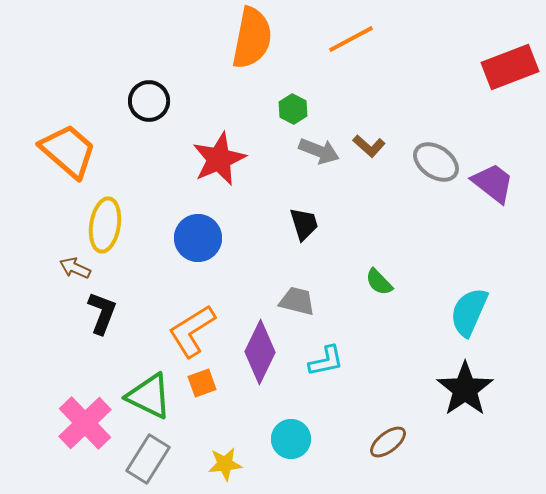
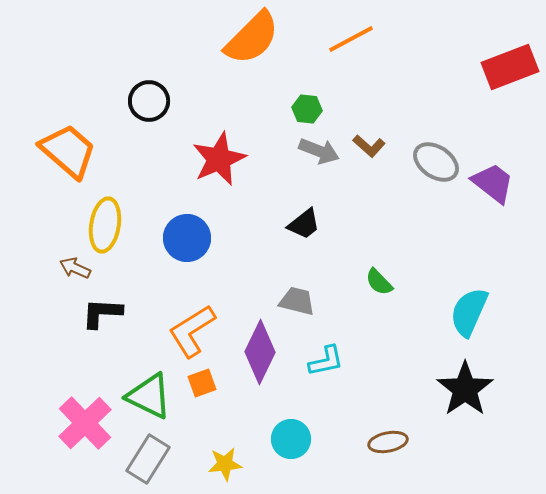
orange semicircle: rotated 34 degrees clockwise
green hexagon: moved 14 px right; rotated 20 degrees counterclockwise
black trapezoid: rotated 69 degrees clockwise
blue circle: moved 11 px left
black L-shape: rotated 108 degrees counterclockwise
brown ellipse: rotated 27 degrees clockwise
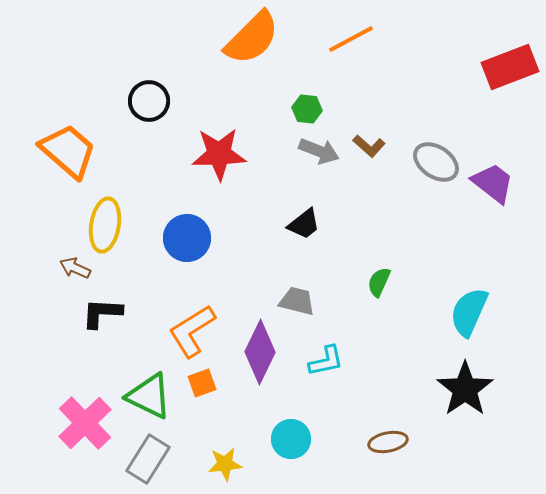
red star: moved 5 px up; rotated 22 degrees clockwise
green semicircle: rotated 68 degrees clockwise
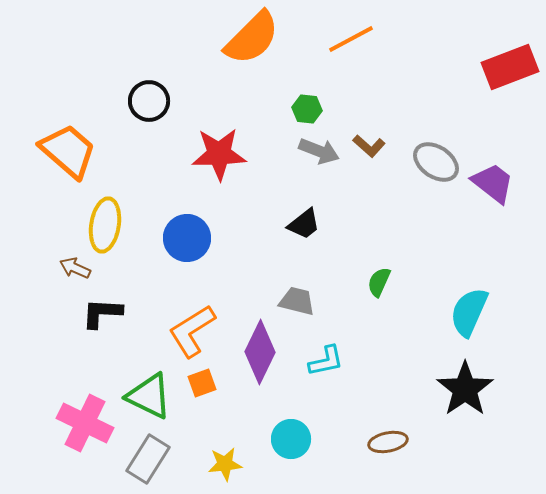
pink cross: rotated 20 degrees counterclockwise
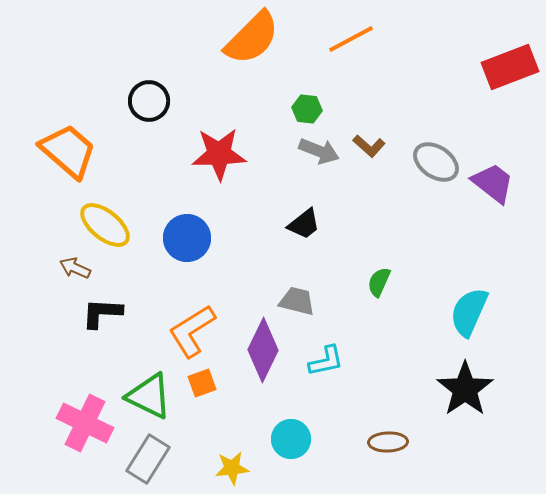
yellow ellipse: rotated 60 degrees counterclockwise
purple diamond: moved 3 px right, 2 px up
brown ellipse: rotated 9 degrees clockwise
yellow star: moved 7 px right, 4 px down
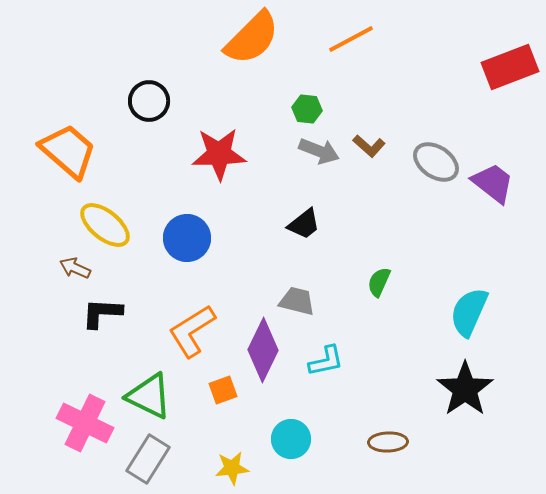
orange square: moved 21 px right, 7 px down
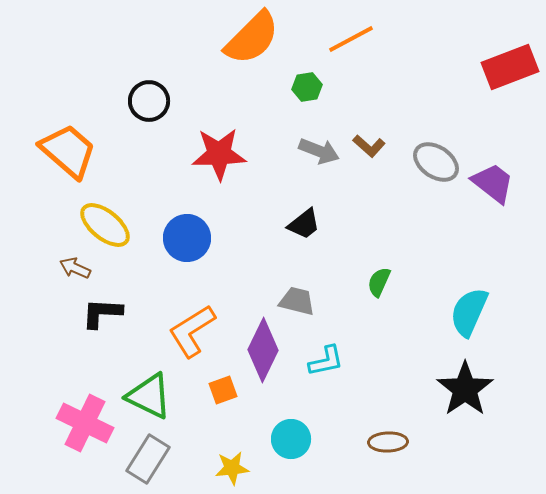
green hexagon: moved 22 px up; rotated 16 degrees counterclockwise
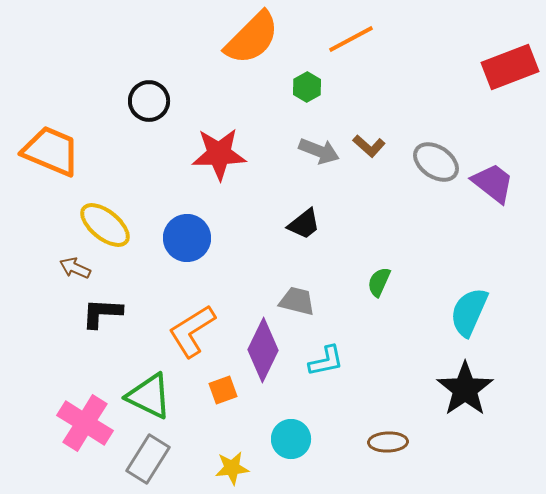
green hexagon: rotated 20 degrees counterclockwise
orange trapezoid: moved 17 px left; rotated 18 degrees counterclockwise
pink cross: rotated 6 degrees clockwise
